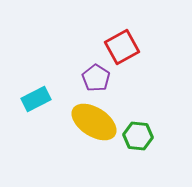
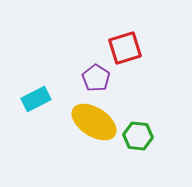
red square: moved 3 px right, 1 px down; rotated 12 degrees clockwise
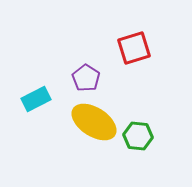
red square: moved 9 px right
purple pentagon: moved 10 px left
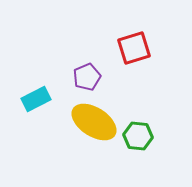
purple pentagon: moved 1 px right, 1 px up; rotated 16 degrees clockwise
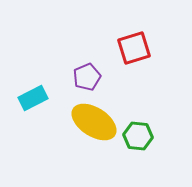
cyan rectangle: moved 3 px left, 1 px up
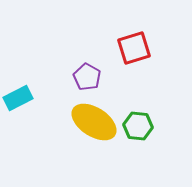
purple pentagon: rotated 20 degrees counterclockwise
cyan rectangle: moved 15 px left
green hexagon: moved 10 px up
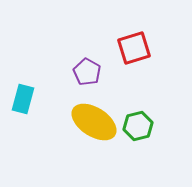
purple pentagon: moved 5 px up
cyan rectangle: moved 5 px right, 1 px down; rotated 48 degrees counterclockwise
green hexagon: rotated 20 degrees counterclockwise
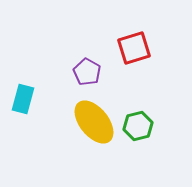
yellow ellipse: rotated 18 degrees clockwise
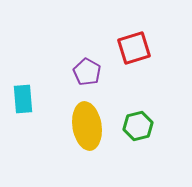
cyan rectangle: rotated 20 degrees counterclockwise
yellow ellipse: moved 7 px left, 4 px down; rotated 30 degrees clockwise
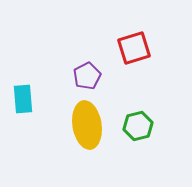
purple pentagon: moved 4 px down; rotated 16 degrees clockwise
yellow ellipse: moved 1 px up
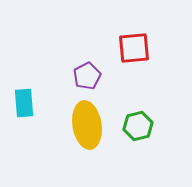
red square: rotated 12 degrees clockwise
cyan rectangle: moved 1 px right, 4 px down
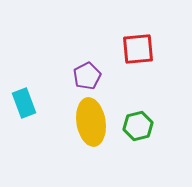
red square: moved 4 px right, 1 px down
cyan rectangle: rotated 16 degrees counterclockwise
yellow ellipse: moved 4 px right, 3 px up
